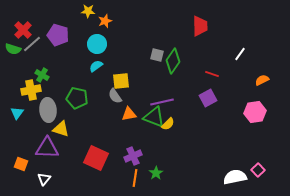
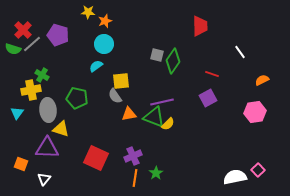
yellow star: moved 1 px down
cyan circle: moved 7 px right
white line: moved 2 px up; rotated 72 degrees counterclockwise
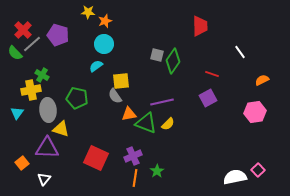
green semicircle: moved 2 px right, 4 px down; rotated 28 degrees clockwise
green triangle: moved 8 px left, 6 px down
orange square: moved 1 px right, 1 px up; rotated 32 degrees clockwise
green star: moved 1 px right, 2 px up
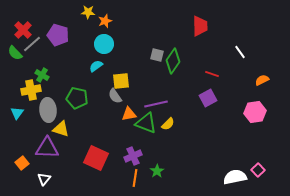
purple line: moved 6 px left, 2 px down
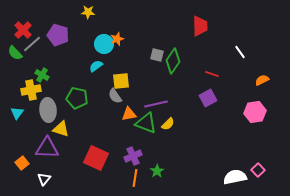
orange star: moved 12 px right, 18 px down
